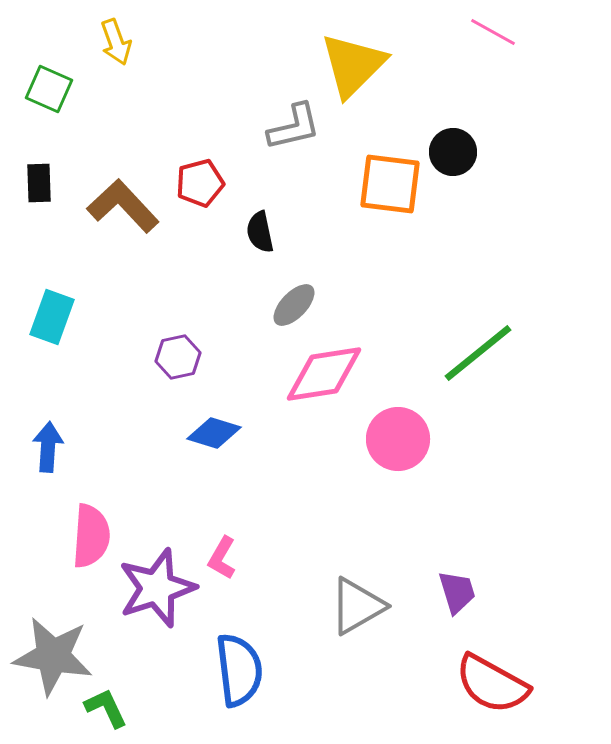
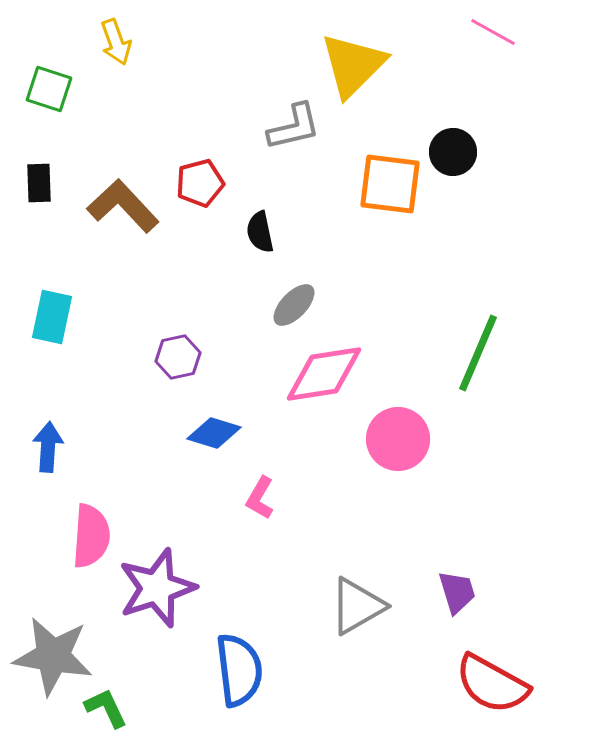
green square: rotated 6 degrees counterclockwise
cyan rectangle: rotated 8 degrees counterclockwise
green line: rotated 28 degrees counterclockwise
pink L-shape: moved 38 px right, 60 px up
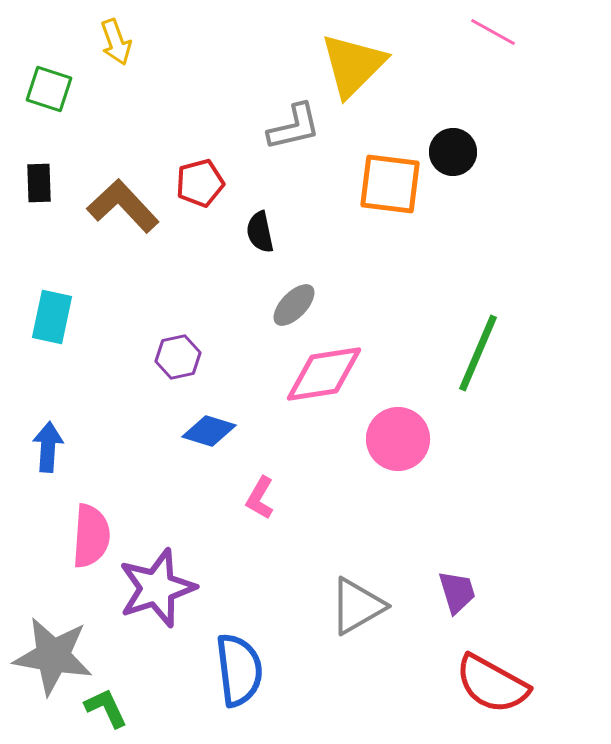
blue diamond: moved 5 px left, 2 px up
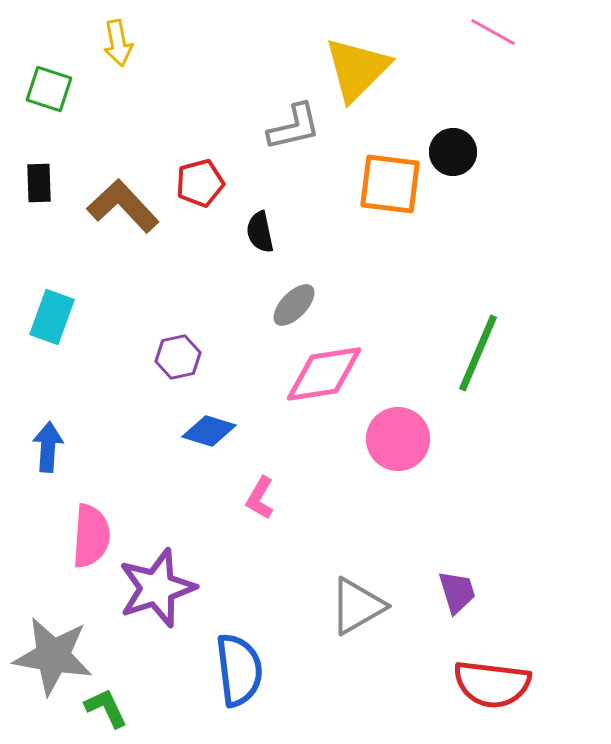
yellow arrow: moved 2 px right, 1 px down; rotated 9 degrees clockwise
yellow triangle: moved 4 px right, 4 px down
cyan rectangle: rotated 8 degrees clockwise
red semicircle: rotated 22 degrees counterclockwise
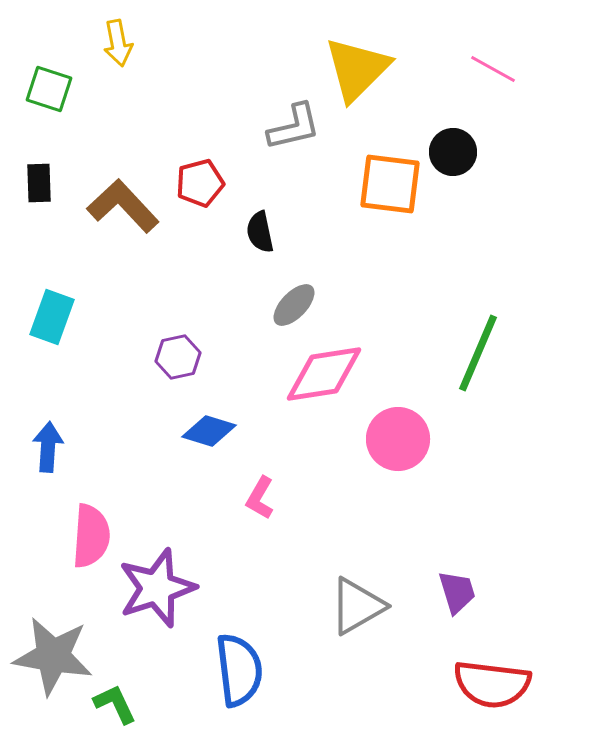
pink line: moved 37 px down
green L-shape: moved 9 px right, 4 px up
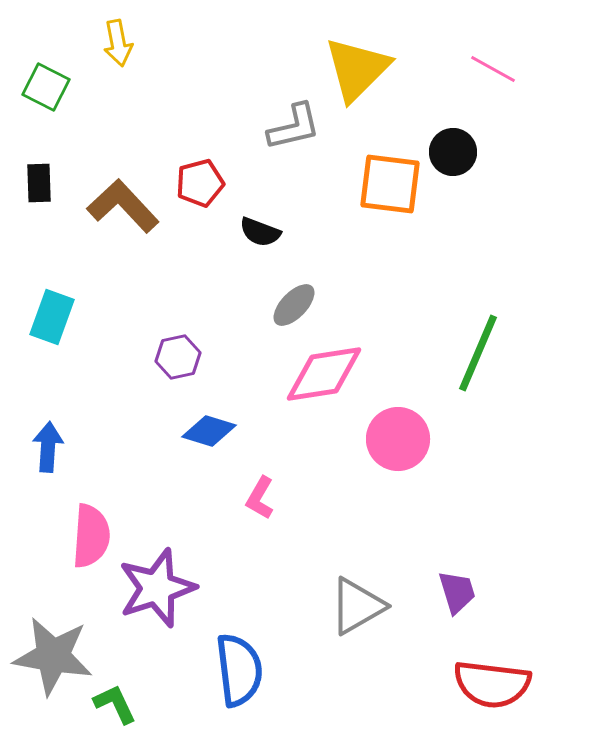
green square: moved 3 px left, 2 px up; rotated 9 degrees clockwise
black semicircle: rotated 57 degrees counterclockwise
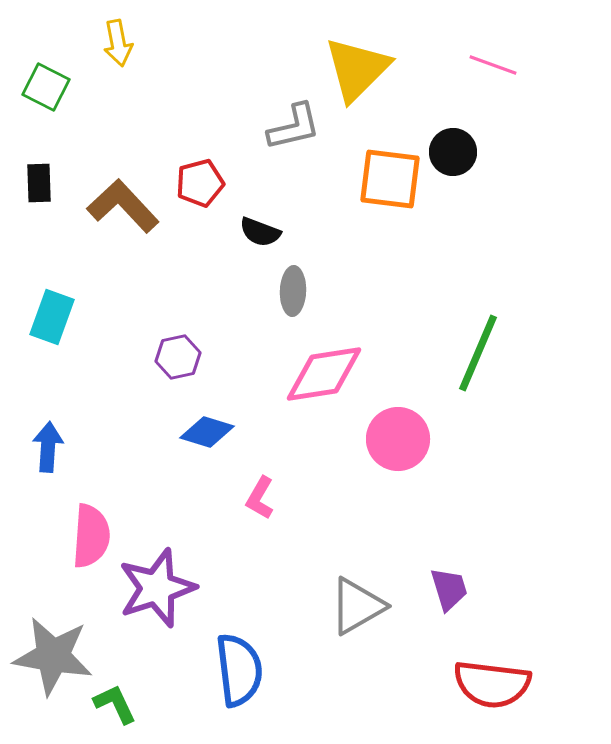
pink line: moved 4 px up; rotated 9 degrees counterclockwise
orange square: moved 5 px up
gray ellipse: moved 1 px left, 14 px up; rotated 42 degrees counterclockwise
blue diamond: moved 2 px left, 1 px down
purple trapezoid: moved 8 px left, 3 px up
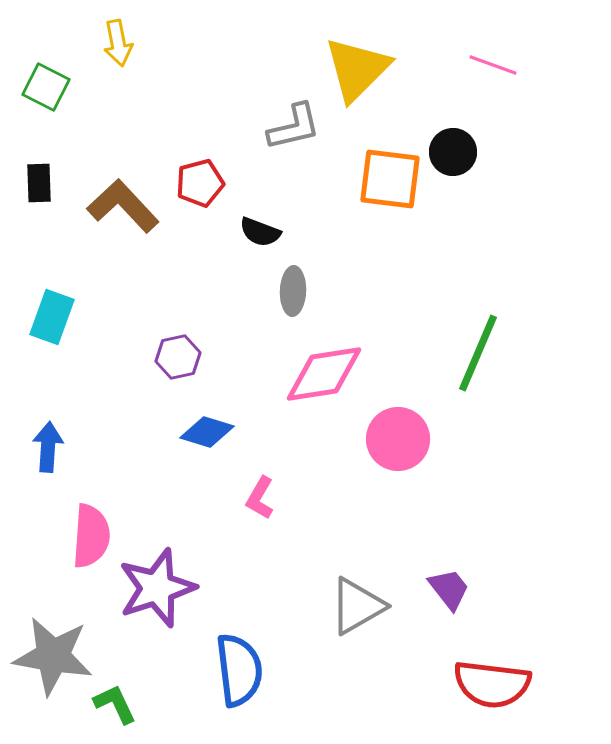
purple trapezoid: rotated 21 degrees counterclockwise
